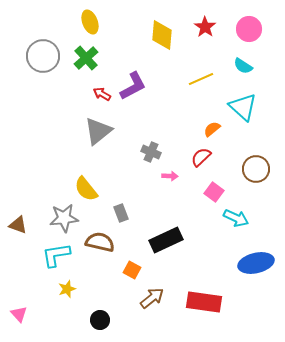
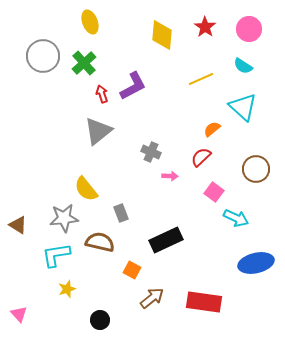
green cross: moved 2 px left, 5 px down
red arrow: rotated 42 degrees clockwise
brown triangle: rotated 12 degrees clockwise
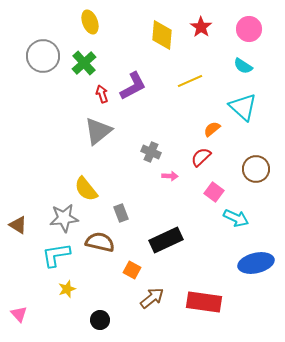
red star: moved 4 px left
yellow line: moved 11 px left, 2 px down
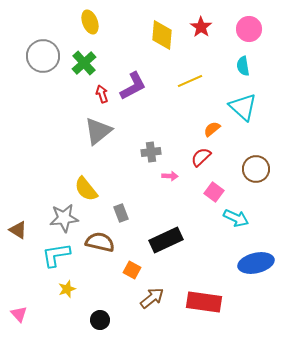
cyan semicircle: rotated 48 degrees clockwise
gray cross: rotated 30 degrees counterclockwise
brown triangle: moved 5 px down
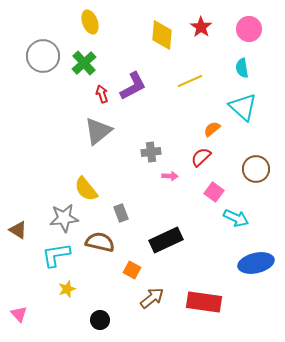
cyan semicircle: moved 1 px left, 2 px down
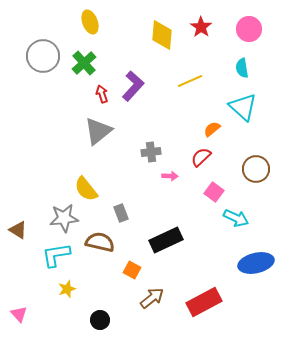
purple L-shape: rotated 20 degrees counterclockwise
red rectangle: rotated 36 degrees counterclockwise
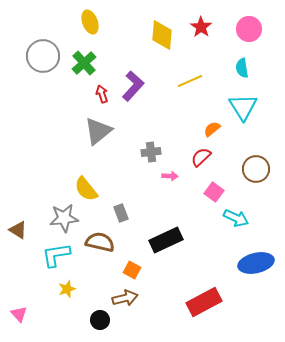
cyan triangle: rotated 16 degrees clockwise
brown arrow: moved 27 px left; rotated 25 degrees clockwise
